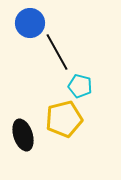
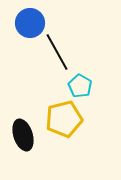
cyan pentagon: rotated 15 degrees clockwise
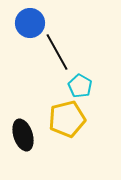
yellow pentagon: moved 3 px right
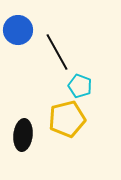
blue circle: moved 12 px left, 7 px down
cyan pentagon: rotated 10 degrees counterclockwise
black ellipse: rotated 24 degrees clockwise
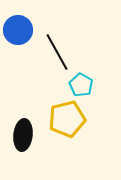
cyan pentagon: moved 1 px right, 1 px up; rotated 10 degrees clockwise
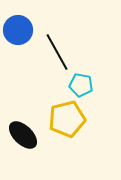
cyan pentagon: rotated 20 degrees counterclockwise
black ellipse: rotated 52 degrees counterclockwise
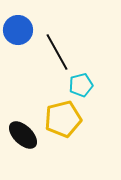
cyan pentagon: rotated 25 degrees counterclockwise
yellow pentagon: moved 4 px left
